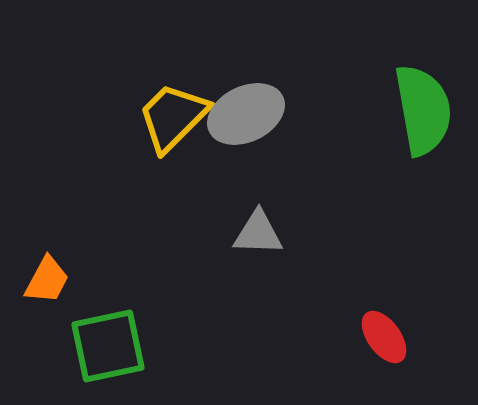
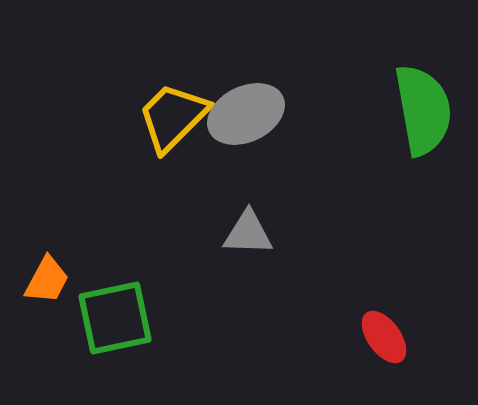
gray triangle: moved 10 px left
green square: moved 7 px right, 28 px up
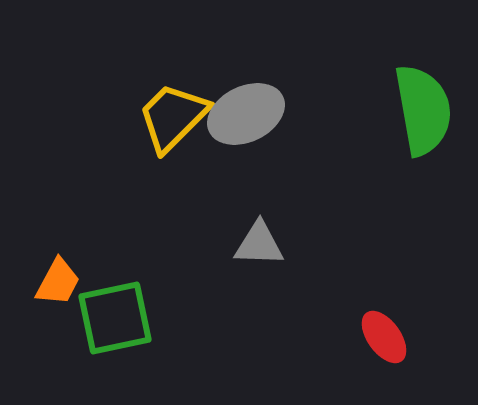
gray triangle: moved 11 px right, 11 px down
orange trapezoid: moved 11 px right, 2 px down
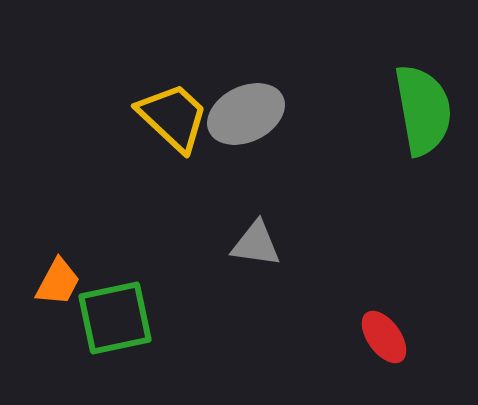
yellow trapezoid: rotated 88 degrees clockwise
gray triangle: moved 3 px left; rotated 6 degrees clockwise
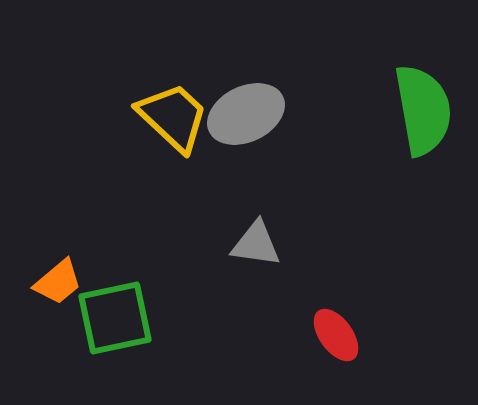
orange trapezoid: rotated 22 degrees clockwise
red ellipse: moved 48 px left, 2 px up
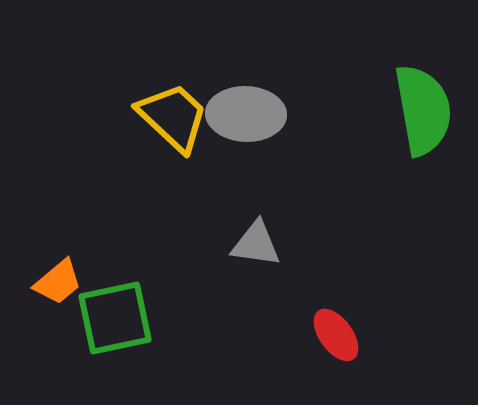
gray ellipse: rotated 28 degrees clockwise
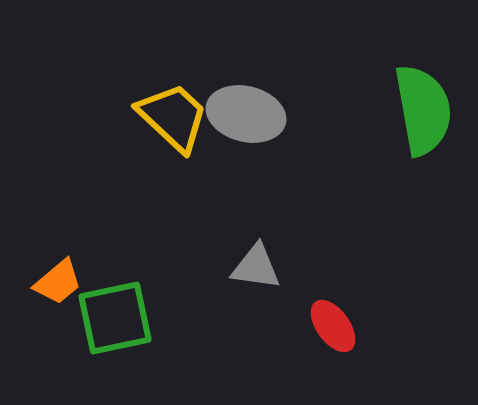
gray ellipse: rotated 12 degrees clockwise
gray triangle: moved 23 px down
red ellipse: moved 3 px left, 9 px up
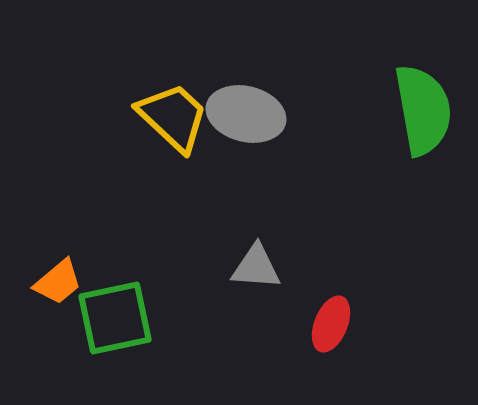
gray triangle: rotated 4 degrees counterclockwise
red ellipse: moved 2 px left, 2 px up; rotated 58 degrees clockwise
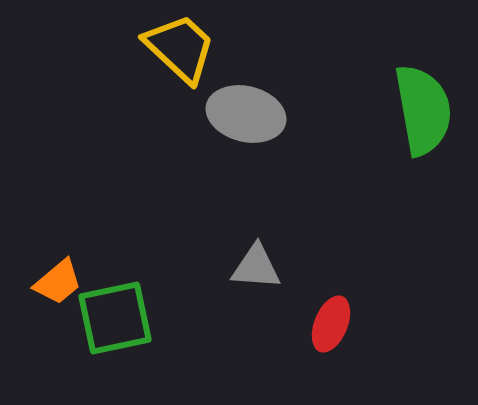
yellow trapezoid: moved 7 px right, 69 px up
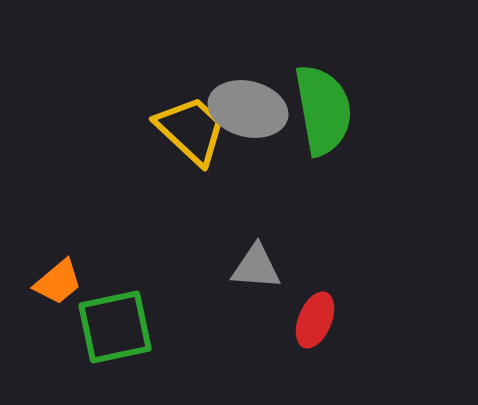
yellow trapezoid: moved 11 px right, 82 px down
green semicircle: moved 100 px left
gray ellipse: moved 2 px right, 5 px up
green square: moved 9 px down
red ellipse: moved 16 px left, 4 px up
